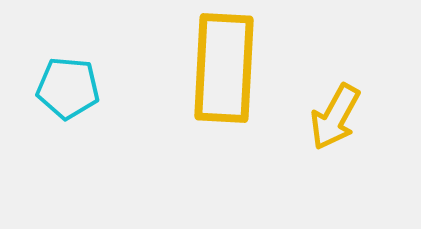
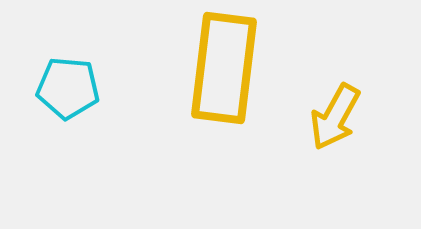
yellow rectangle: rotated 4 degrees clockwise
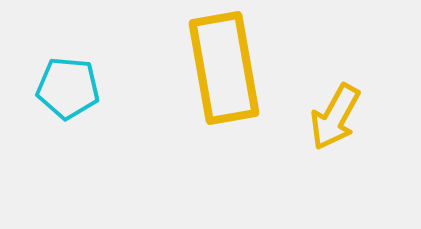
yellow rectangle: rotated 17 degrees counterclockwise
